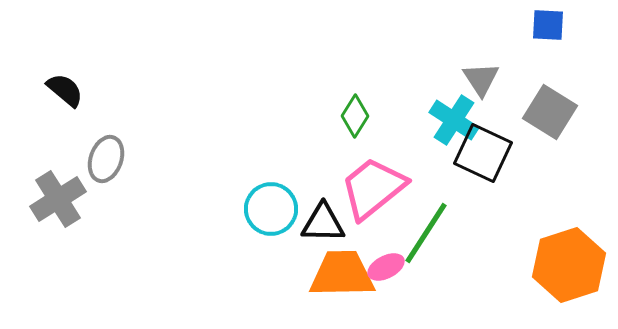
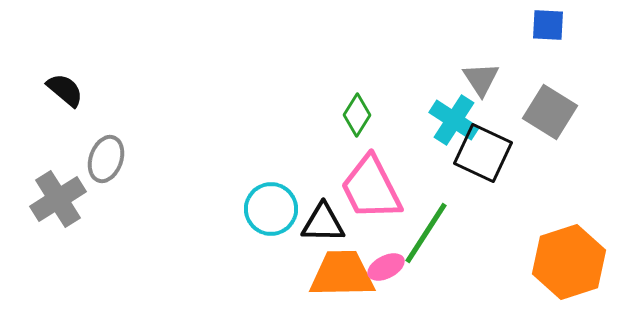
green diamond: moved 2 px right, 1 px up
pink trapezoid: moved 2 px left; rotated 78 degrees counterclockwise
orange hexagon: moved 3 px up
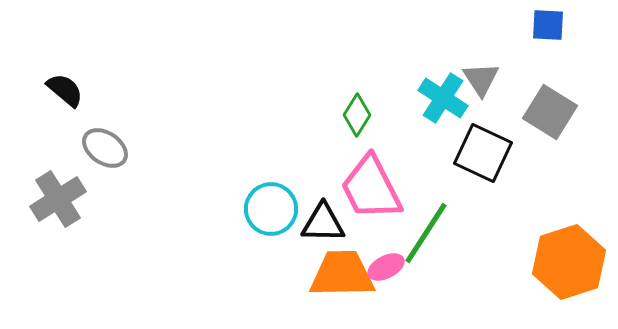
cyan cross: moved 11 px left, 22 px up
gray ellipse: moved 1 px left, 11 px up; rotated 75 degrees counterclockwise
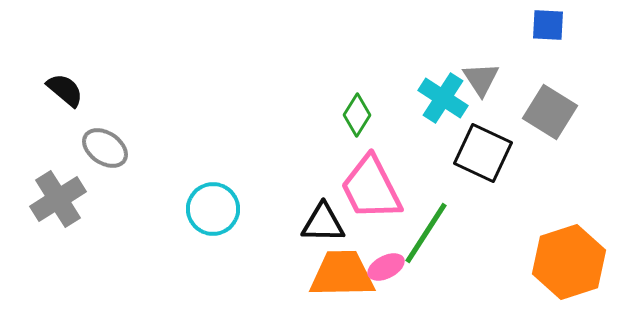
cyan circle: moved 58 px left
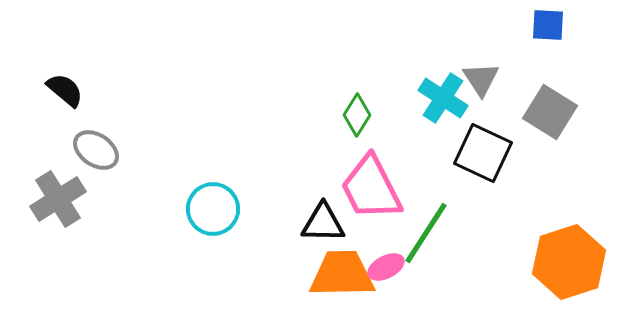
gray ellipse: moved 9 px left, 2 px down
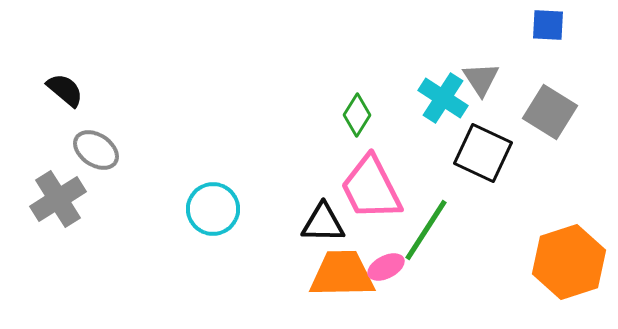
green line: moved 3 px up
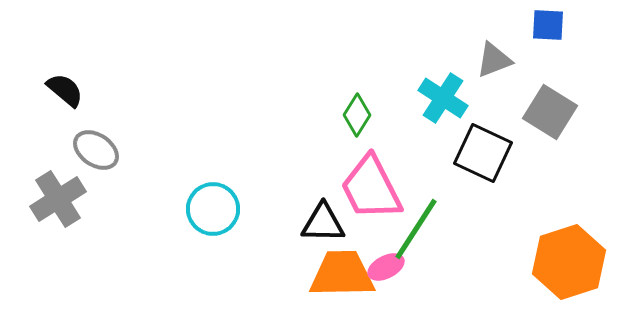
gray triangle: moved 13 px right, 19 px up; rotated 42 degrees clockwise
green line: moved 10 px left, 1 px up
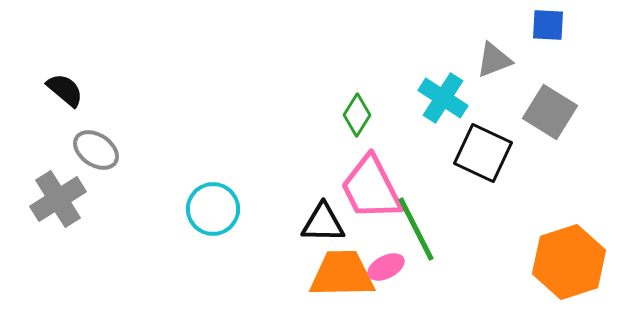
green line: rotated 60 degrees counterclockwise
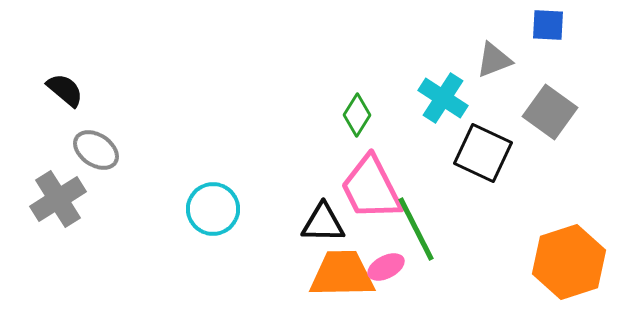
gray square: rotated 4 degrees clockwise
